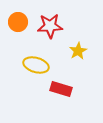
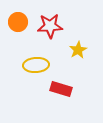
yellow star: moved 1 px up
yellow ellipse: rotated 20 degrees counterclockwise
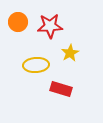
yellow star: moved 8 px left, 3 px down
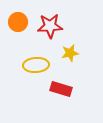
yellow star: rotated 18 degrees clockwise
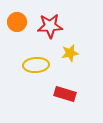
orange circle: moved 1 px left
red rectangle: moved 4 px right, 5 px down
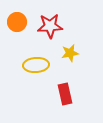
red rectangle: rotated 60 degrees clockwise
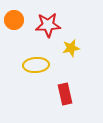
orange circle: moved 3 px left, 2 px up
red star: moved 2 px left, 1 px up
yellow star: moved 1 px right, 5 px up
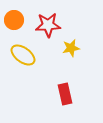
yellow ellipse: moved 13 px left, 10 px up; rotated 40 degrees clockwise
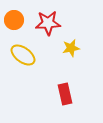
red star: moved 2 px up
